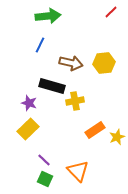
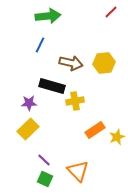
purple star: rotated 21 degrees counterclockwise
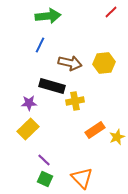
brown arrow: moved 1 px left
orange triangle: moved 4 px right, 7 px down
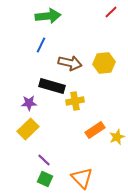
blue line: moved 1 px right
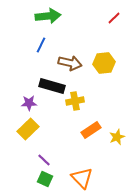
red line: moved 3 px right, 6 px down
orange rectangle: moved 4 px left
